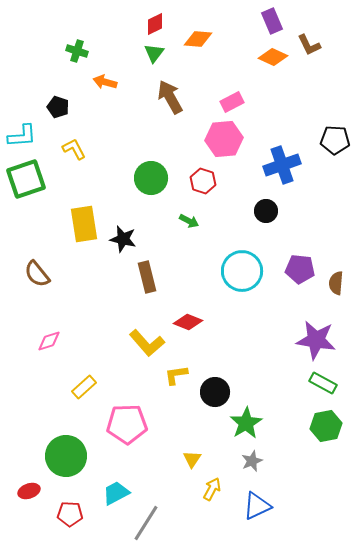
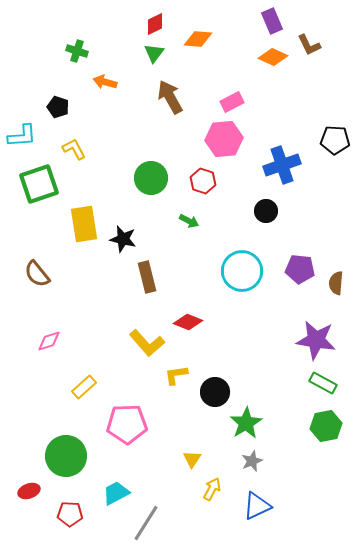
green square at (26, 179): moved 13 px right, 5 px down
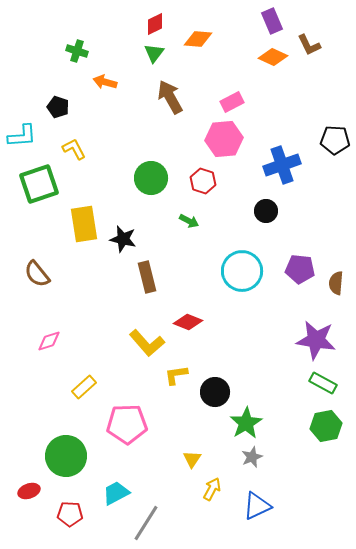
gray star at (252, 461): moved 4 px up
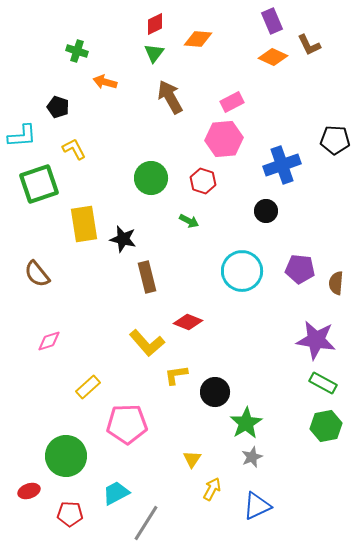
yellow rectangle at (84, 387): moved 4 px right
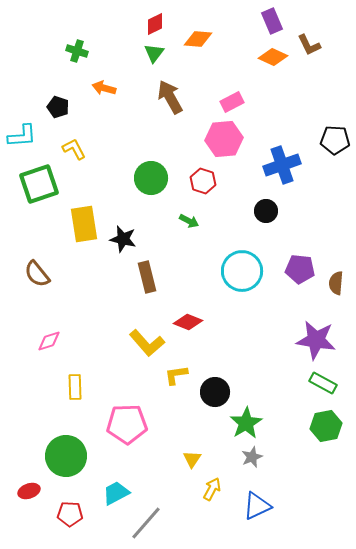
orange arrow at (105, 82): moved 1 px left, 6 px down
yellow rectangle at (88, 387): moved 13 px left; rotated 50 degrees counterclockwise
gray line at (146, 523): rotated 9 degrees clockwise
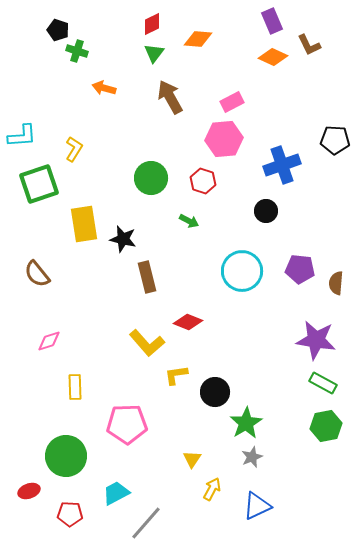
red diamond at (155, 24): moved 3 px left
black pentagon at (58, 107): moved 77 px up
yellow L-shape at (74, 149): rotated 60 degrees clockwise
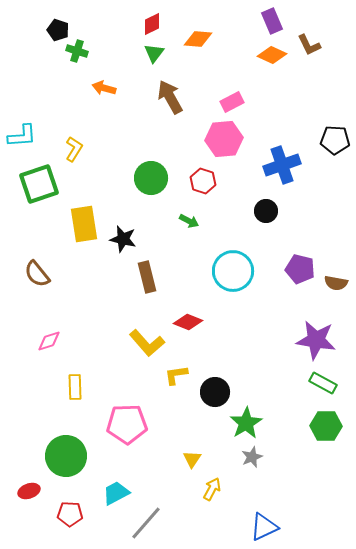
orange diamond at (273, 57): moved 1 px left, 2 px up
purple pentagon at (300, 269): rotated 8 degrees clockwise
cyan circle at (242, 271): moved 9 px left
brown semicircle at (336, 283): rotated 85 degrees counterclockwise
green hexagon at (326, 426): rotated 12 degrees clockwise
blue triangle at (257, 506): moved 7 px right, 21 px down
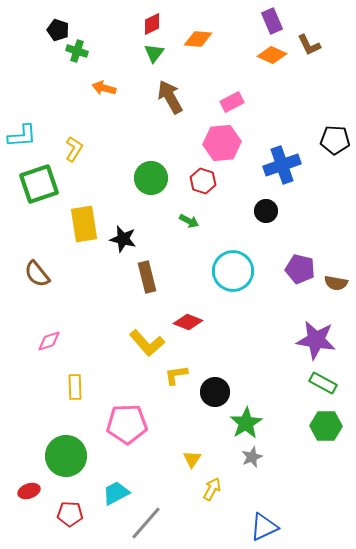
pink hexagon at (224, 139): moved 2 px left, 4 px down
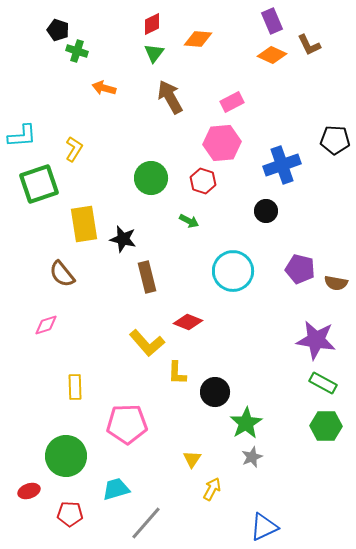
brown semicircle at (37, 274): moved 25 px right
pink diamond at (49, 341): moved 3 px left, 16 px up
yellow L-shape at (176, 375): moved 1 px right, 2 px up; rotated 80 degrees counterclockwise
cyan trapezoid at (116, 493): moved 4 px up; rotated 12 degrees clockwise
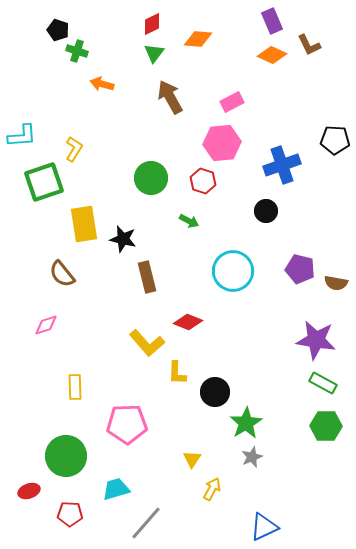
orange arrow at (104, 88): moved 2 px left, 4 px up
green square at (39, 184): moved 5 px right, 2 px up
